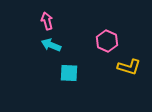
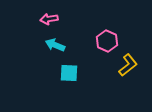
pink arrow: moved 2 px right, 2 px up; rotated 84 degrees counterclockwise
cyan arrow: moved 4 px right
yellow L-shape: moved 1 px left, 2 px up; rotated 55 degrees counterclockwise
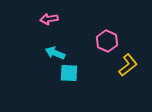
cyan arrow: moved 8 px down
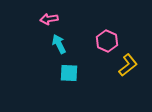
cyan arrow: moved 4 px right, 9 px up; rotated 42 degrees clockwise
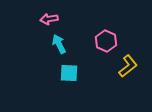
pink hexagon: moved 1 px left
yellow L-shape: moved 1 px down
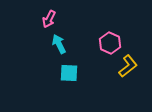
pink arrow: rotated 54 degrees counterclockwise
pink hexagon: moved 4 px right, 2 px down
